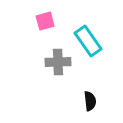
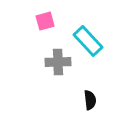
cyan rectangle: rotated 8 degrees counterclockwise
black semicircle: moved 1 px up
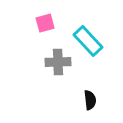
pink square: moved 2 px down
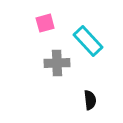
gray cross: moved 1 px left, 1 px down
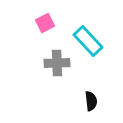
pink square: rotated 12 degrees counterclockwise
black semicircle: moved 1 px right, 1 px down
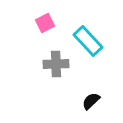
gray cross: moved 1 px left, 1 px down
black semicircle: rotated 126 degrees counterclockwise
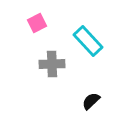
pink square: moved 8 px left
gray cross: moved 4 px left
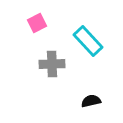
black semicircle: rotated 30 degrees clockwise
